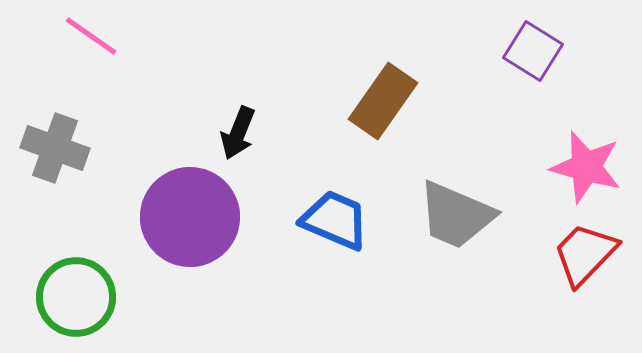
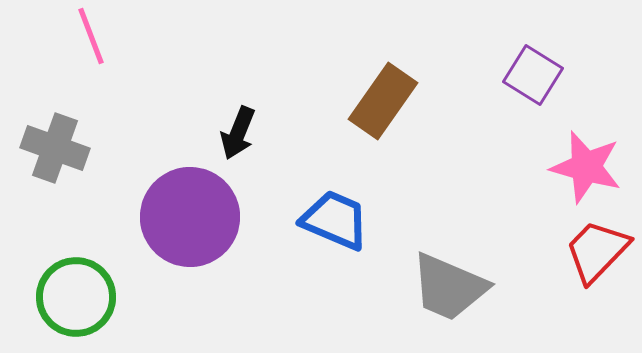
pink line: rotated 34 degrees clockwise
purple square: moved 24 px down
gray trapezoid: moved 7 px left, 72 px down
red trapezoid: moved 12 px right, 3 px up
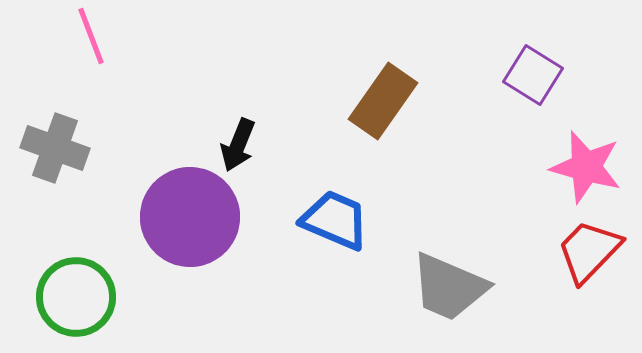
black arrow: moved 12 px down
red trapezoid: moved 8 px left
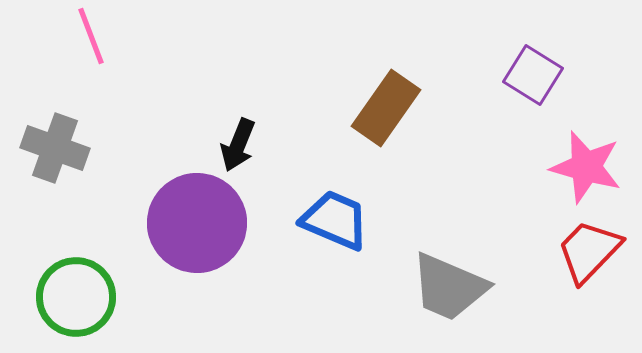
brown rectangle: moved 3 px right, 7 px down
purple circle: moved 7 px right, 6 px down
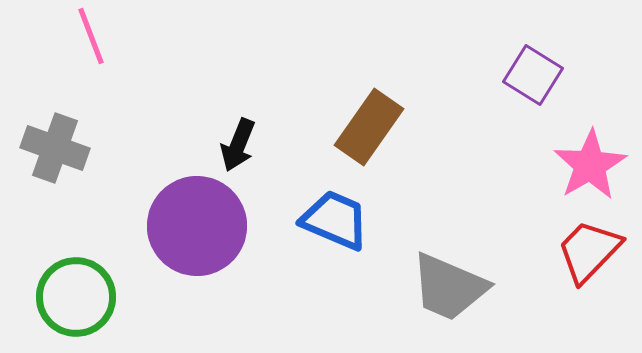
brown rectangle: moved 17 px left, 19 px down
pink star: moved 4 px right, 2 px up; rotated 26 degrees clockwise
purple circle: moved 3 px down
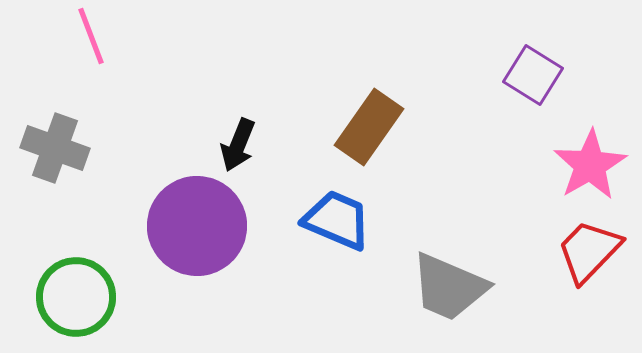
blue trapezoid: moved 2 px right
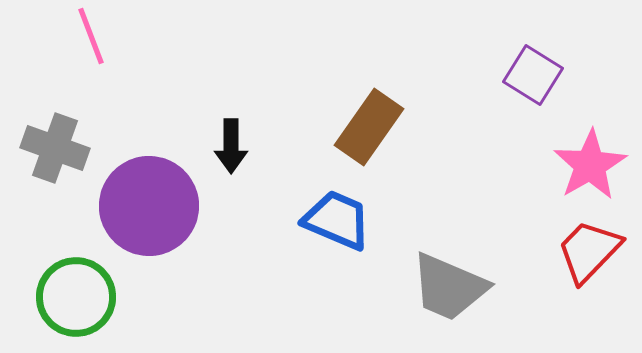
black arrow: moved 7 px left, 1 px down; rotated 22 degrees counterclockwise
purple circle: moved 48 px left, 20 px up
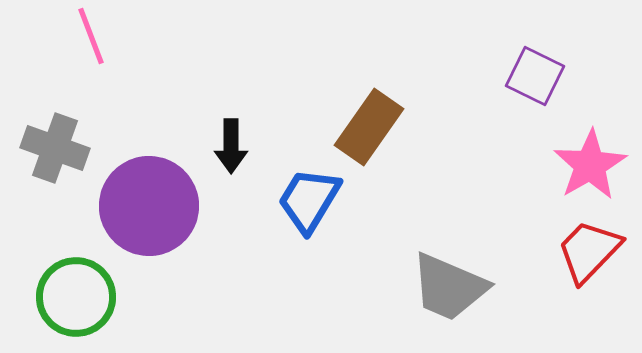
purple square: moved 2 px right, 1 px down; rotated 6 degrees counterclockwise
blue trapezoid: moved 28 px left, 20 px up; rotated 82 degrees counterclockwise
